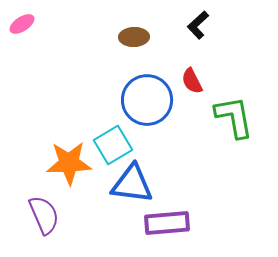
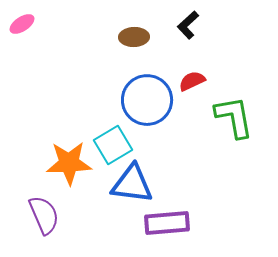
black L-shape: moved 10 px left
red semicircle: rotated 92 degrees clockwise
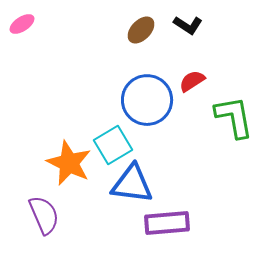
black L-shape: rotated 104 degrees counterclockwise
brown ellipse: moved 7 px right, 7 px up; rotated 44 degrees counterclockwise
red semicircle: rotated 8 degrees counterclockwise
orange star: rotated 27 degrees clockwise
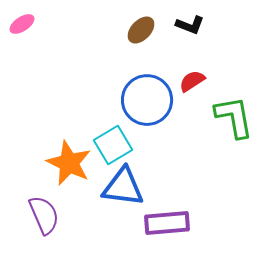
black L-shape: moved 2 px right; rotated 12 degrees counterclockwise
blue triangle: moved 9 px left, 3 px down
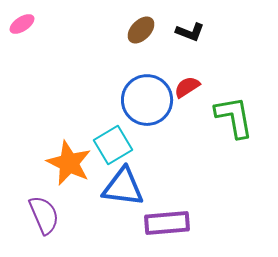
black L-shape: moved 7 px down
red semicircle: moved 5 px left, 6 px down
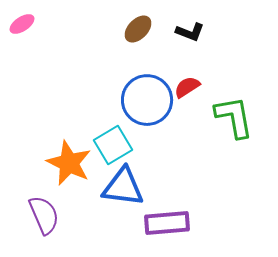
brown ellipse: moved 3 px left, 1 px up
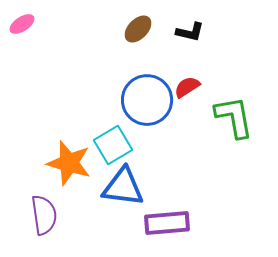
black L-shape: rotated 8 degrees counterclockwise
orange star: rotated 9 degrees counterclockwise
purple semicircle: rotated 15 degrees clockwise
